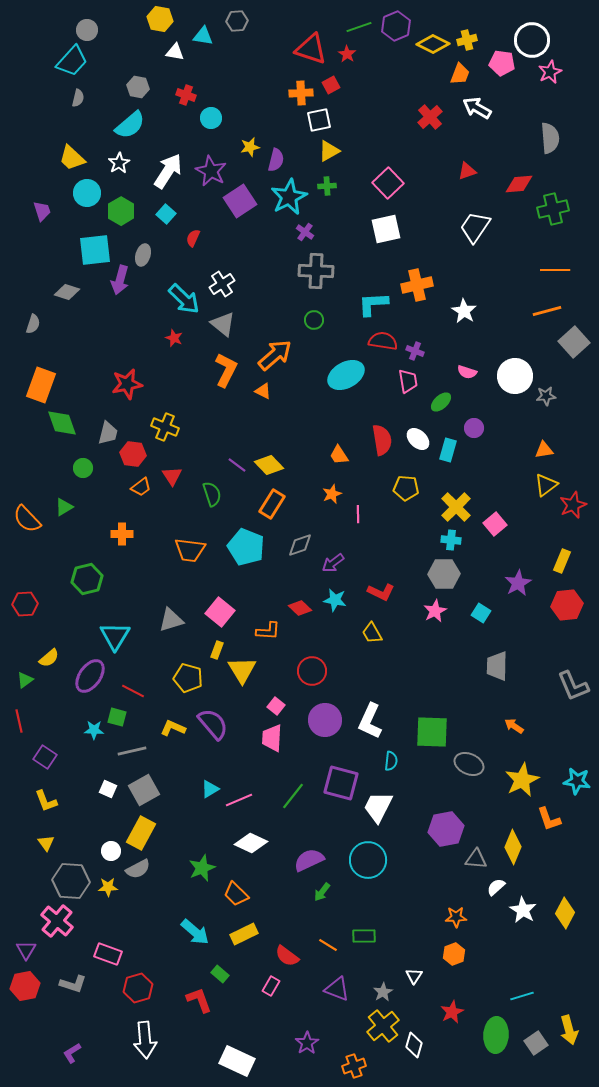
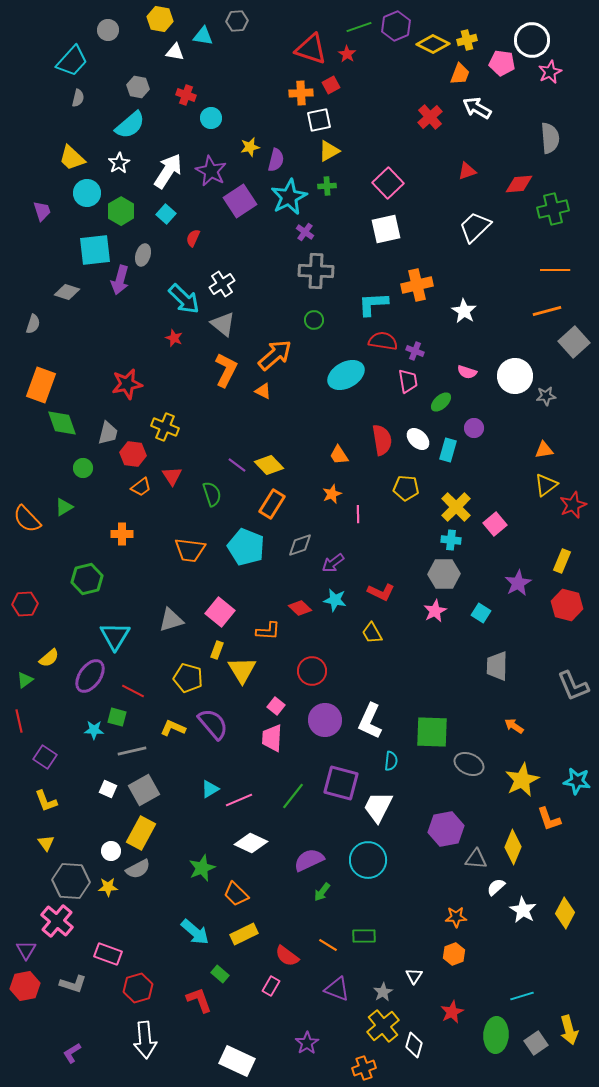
gray circle at (87, 30): moved 21 px right
white trapezoid at (475, 227): rotated 12 degrees clockwise
red hexagon at (567, 605): rotated 20 degrees clockwise
orange cross at (354, 1066): moved 10 px right, 2 px down
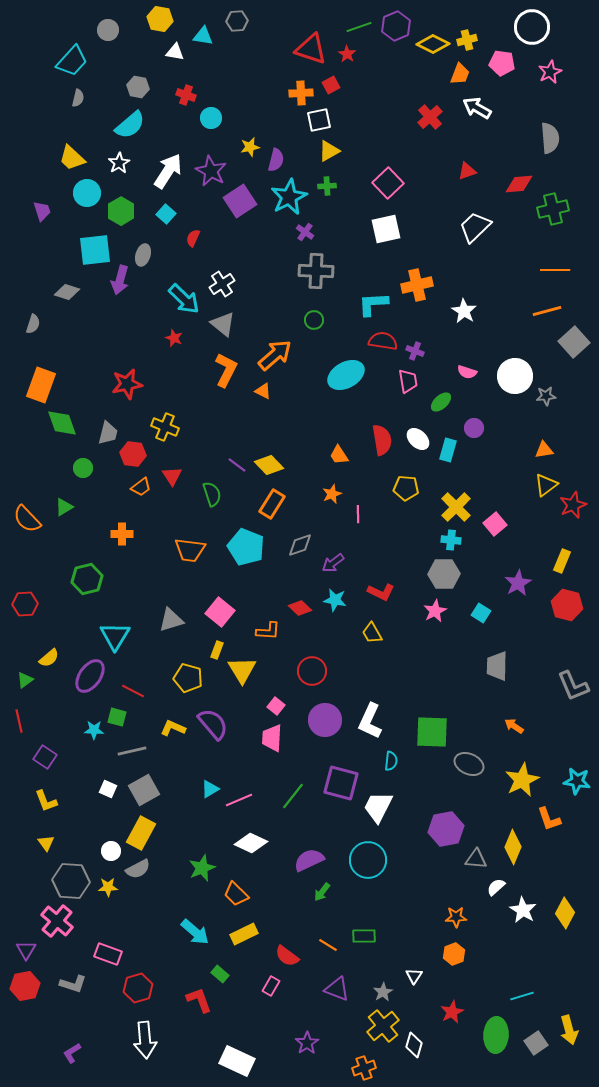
white circle at (532, 40): moved 13 px up
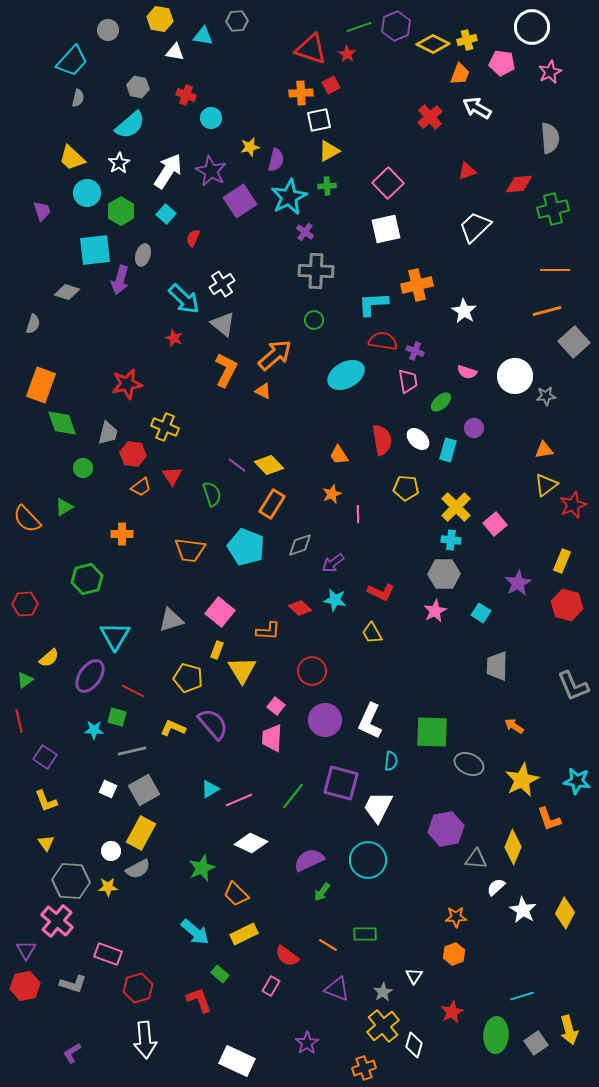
green rectangle at (364, 936): moved 1 px right, 2 px up
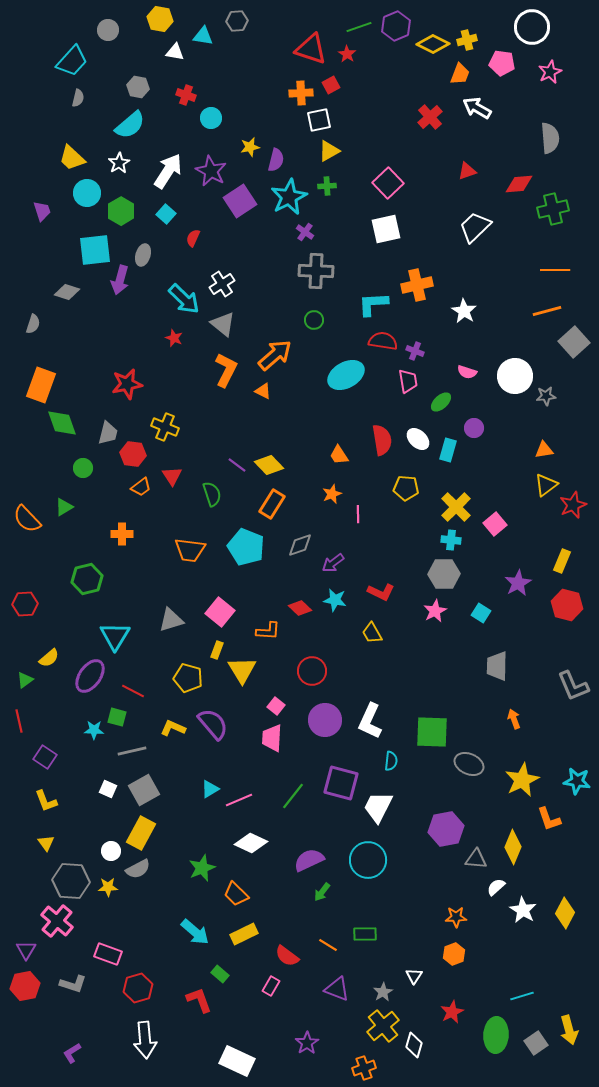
orange arrow at (514, 726): moved 7 px up; rotated 36 degrees clockwise
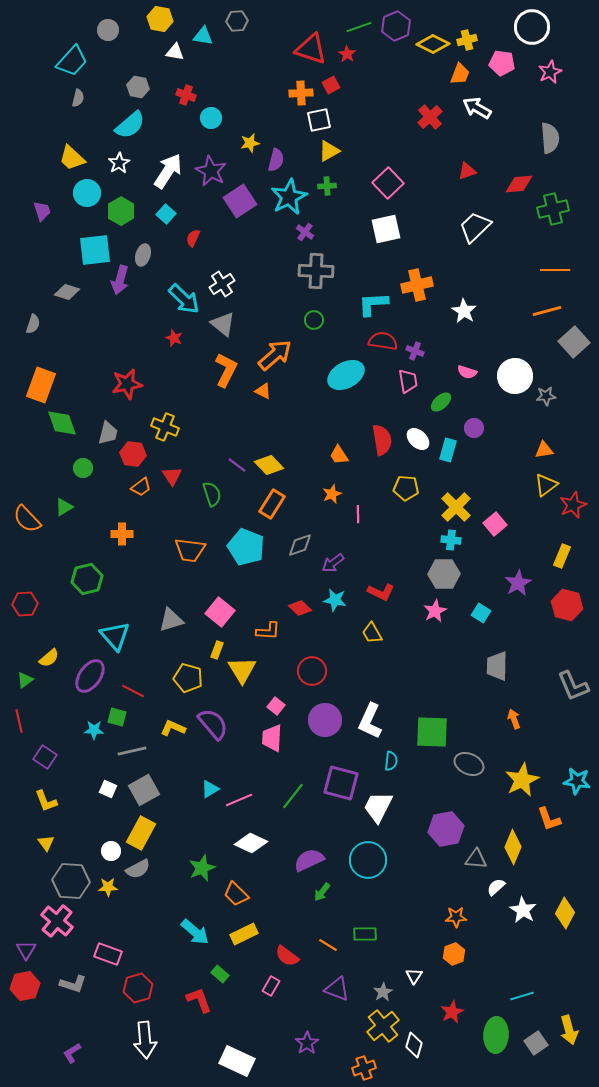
yellow star at (250, 147): moved 4 px up
yellow rectangle at (562, 561): moved 5 px up
cyan triangle at (115, 636): rotated 12 degrees counterclockwise
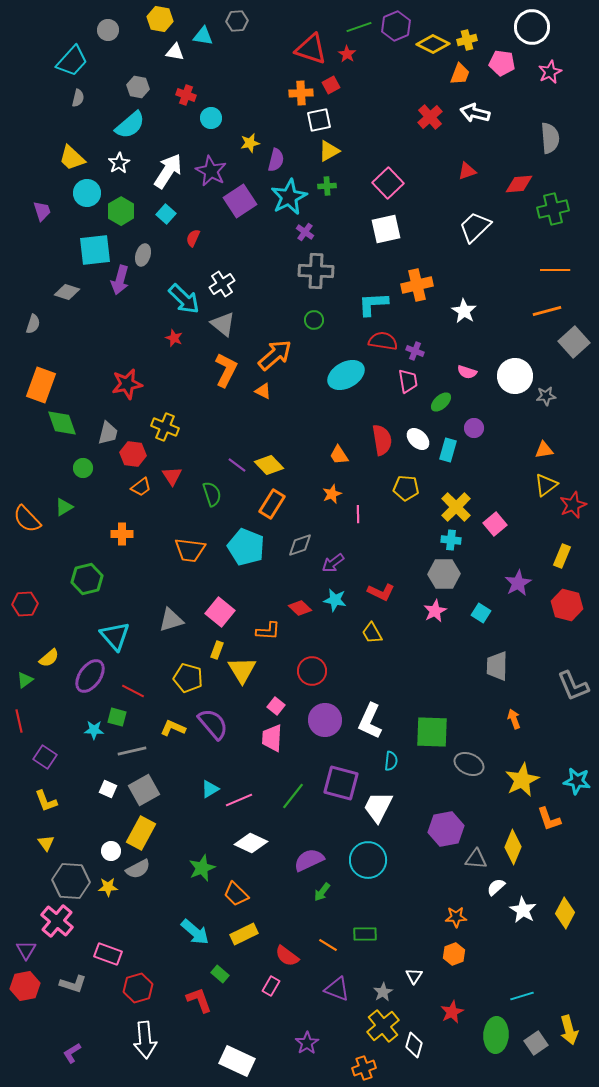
white arrow at (477, 108): moved 2 px left, 5 px down; rotated 16 degrees counterclockwise
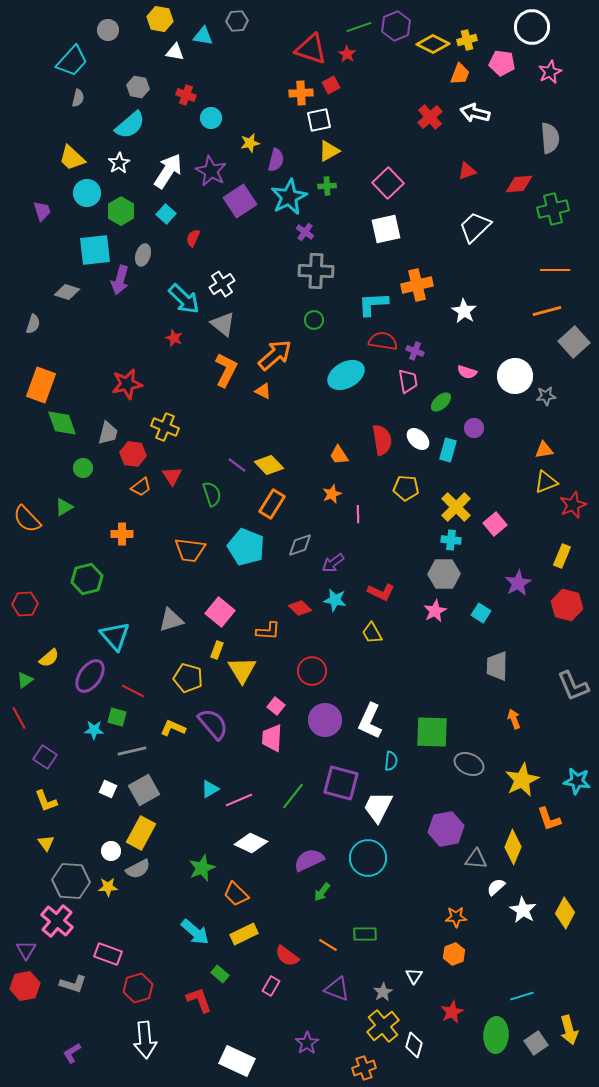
yellow triangle at (546, 485): moved 3 px up; rotated 15 degrees clockwise
red line at (19, 721): moved 3 px up; rotated 15 degrees counterclockwise
cyan circle at (368, 860): moved 2 px up
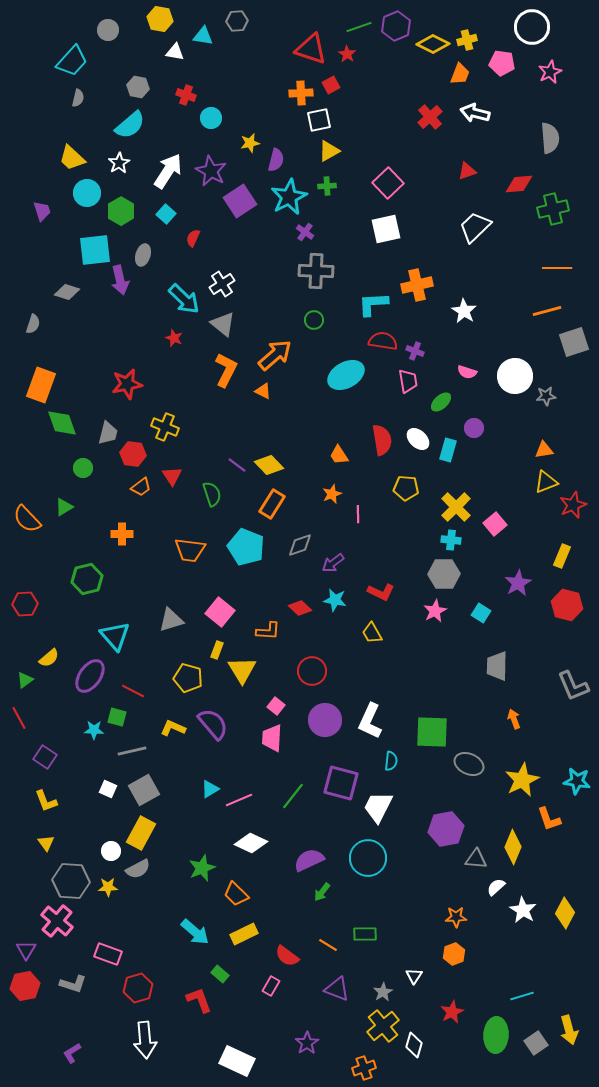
orange line at (555, 270): moved 2 px right, 2 px up
purple arrow at (120, 280): rotated 28 degrees counterclockwise
gray square at (574, 342): rotated 24 degrees clockwise
